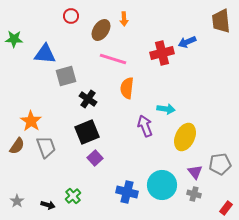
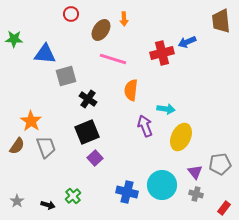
red circle: moved 2 px up
orange semicircle: moved 4 px right, 2 px down
yellow ellipse: moved 4 px left
gray cross: moved 2 px right
red rectangle: moved 2 px left
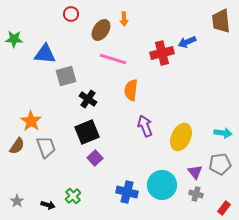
cyan arrow: moved 57 px right, 24 px down
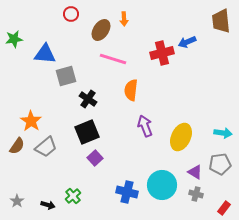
green star: rotated 12 degrees counterclockwise
gray trapezoid: rotated 70 degrees clockwise
purple triangle: rotated 21 degrees counterclockwise
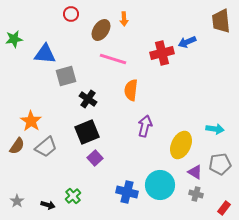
purple arrow: rotated 35 degrees clockwise
cyan arrow: moved 8 px left, 4 px up
yellow ellipse: moved 8 px down
cyan circle: moved 2 px left
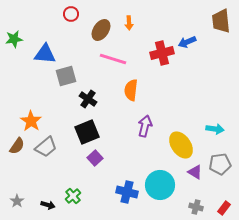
orange arrow: moved 5 px right, 4 px down
yellow ellipse: rotated 60 degrees counterclockwise
gray cross: moved 13 px down
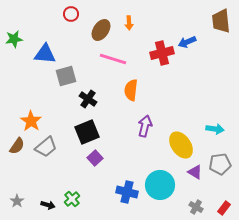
green cross: moved 1 px left, 3 px down
gray cross: rotated 16 degrees clockwise
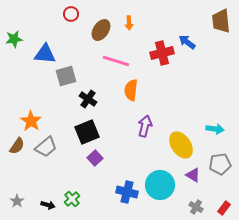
blue arrow: rotated 60 degrees clockwise
pink line: moved 3 px right, 2 px down
purple triangle: moved 2 px left, 3 px down
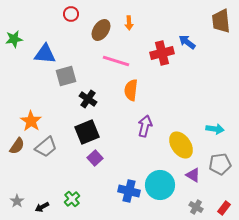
blue cross: moved 2 px right, 1 px up
black arrow: moved 6 px left, 2 px down; rotated 136 degrees clockwise
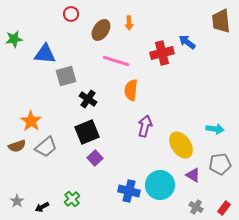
brown semicircle: rotated 36 degrees clockwise
